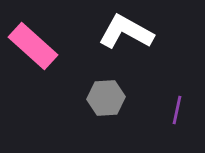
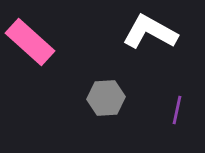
white L-shape: moved 24 px right
pink rectangle: moved 3 px left, 4 px up
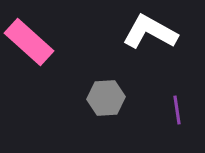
pink rectangle: moved 1 px left
purple line: rotated 20 degrees counterclockwise
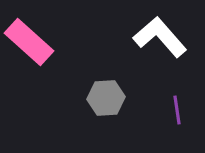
white L-shape: moved 10 px right, 5 px down; rotated 20 degrees clockwise
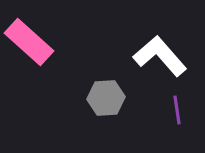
white L-shape: moved 19 px down
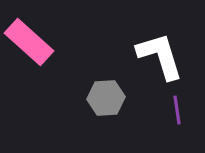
white L-shape: rotated 24 degrees clockwise
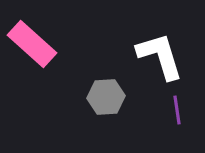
pink rectangle: moved 3 px right, 2 px down
gray hexagon: moved 1 px up
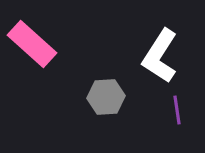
white L-shape: rotated 130 degrees counterclockwise
